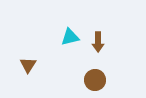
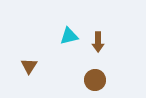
cyan triangle: moved 1 px left, 1 px up
brown triangle: moved 1 px right, 1 px down
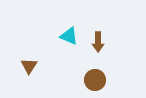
cyan triangle: rotated 36 degrees clockwise
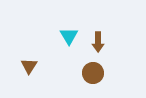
cyan triangle: rotated 36 degrees clockwise
brown circle: moved 2 px left, 7 px up
